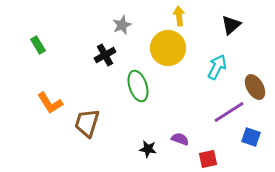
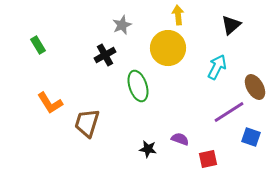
yellow arrow: moved 1 px left, 1 px up
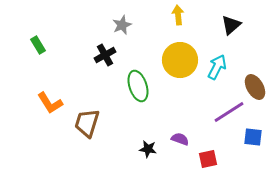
yellow circle: moved 12 px right, 12 px down
blue square: moved 2 px right; rotated 12 degrees counterclockwise
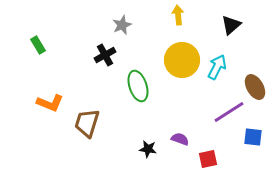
yellow circle: moved 2 px right
orange L-shape: rotated 36 degrees counterclockwise
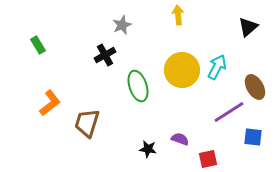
black triangle: moved 17 px right, 2 px down
yellow circle: moved 10 px down
orange L-shape: rotated 60 degrees counterclockwise
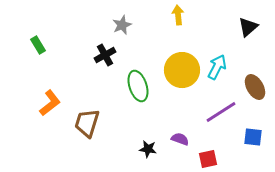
purple line: moved 8 px left
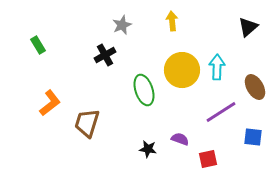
yellow arrow: moved 6 px left, 6 px down
cyan arrow: rotated 25 degrees counterclockwise
green ellipse: moved 6 px right, 4 px down
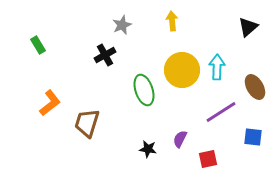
purple semicircle: rotated 84 degrees counterclockwise
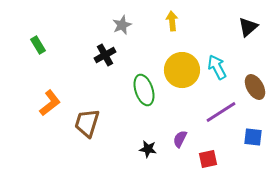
cyan arrow: rotated 30 degrees counterclockwise
